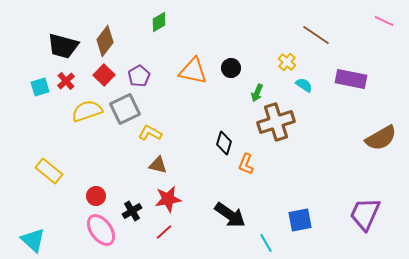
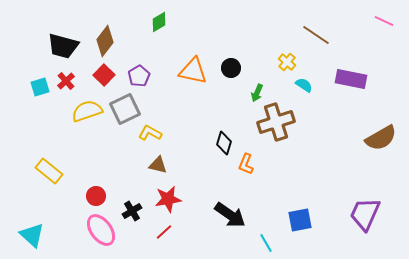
cyan triangle: moved 1 px left, 5 px up
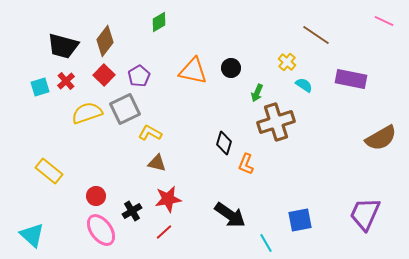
yellow semicircle: moved 2 px down
brown triangle: moved 1 px left, 2 px up
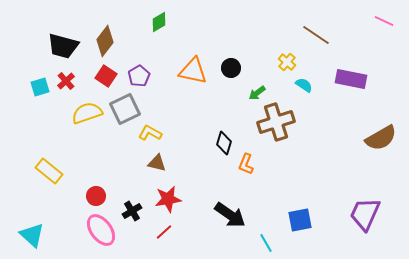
red square: moved 2 px right, 1 px down; rotated 10 degrees counterclockwise
green arrow: rotated 30 degrees clockwise
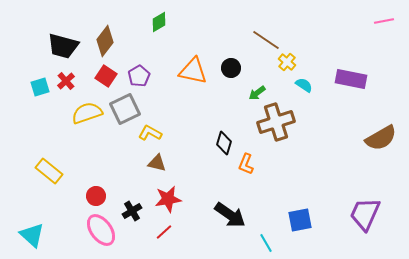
pink line: rotated 36 degrees counterclockwise
brown line: moved 50 px left, 5 px down
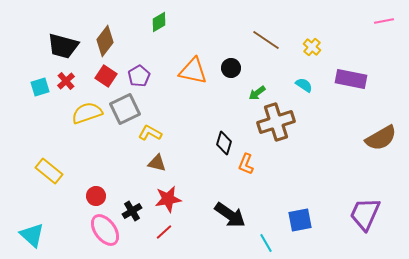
yellow cross: moved 25 px right, 15 px up
pink ellipse: moved 4 px right
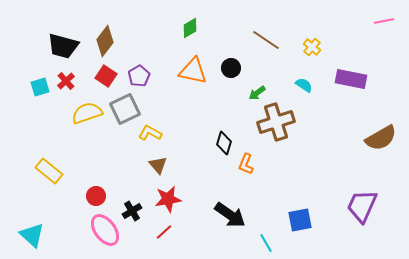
green diamond: moved 31 px right, 6 px down
brown triangle: moved 1 px right, 2 px down; rotated 36 degrees clockwise
purple trapezoid: moved 3 px left, 8 px up
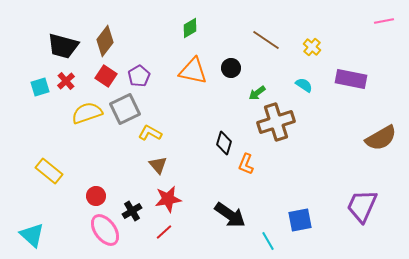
cyan line: moved 2 px right, 2 px up
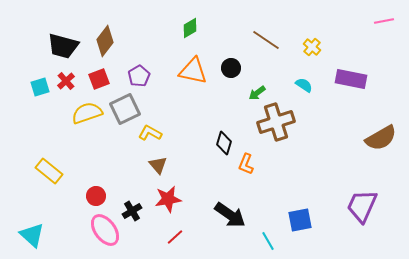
red square: moved 7 px left, 3 px down; rotated 35 degrees clockwise
red line: moved 11 px right, 5 px down
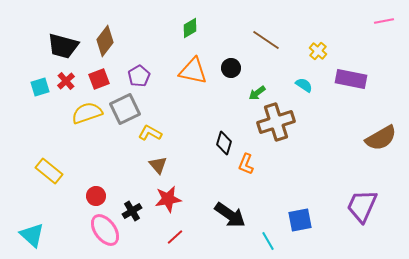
yellow cross: moved 6 px right, 4 px down
